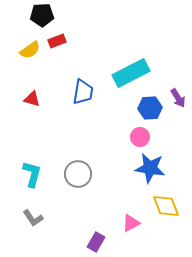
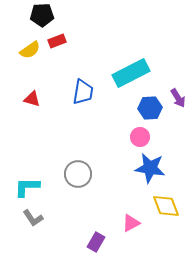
cyan L-shape: moved 5 px left, 13 px down; rotated 104 degrees counterclockwise
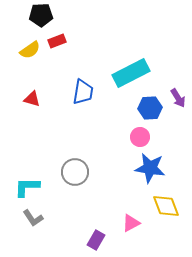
black pentagon: moved 1 px left
gray circle: moved 3 px left, 2 px up
purple rectangle: moved 2 px up
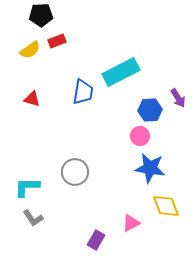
cyan rectangle: moved 10 px left, 1 px up
blue hexagon: moved 2 px down
pink circle: moved 1 px up
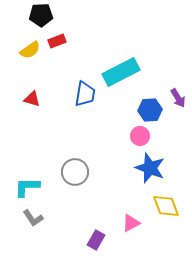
blue trapezoid: moved 2 px right, 2 px down
blue star: rotated 12 degrees clockwise
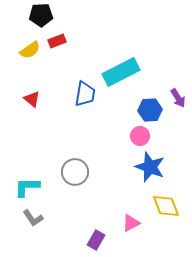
red triangle: rotated 24 degrees clockwise
blue star: moved 1 px up
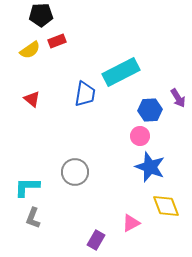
gray L-shape: rotated 55 degrees clockwise
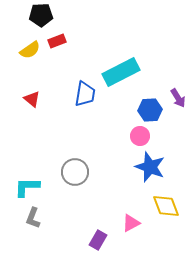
purple rectangle: moved 2 px right
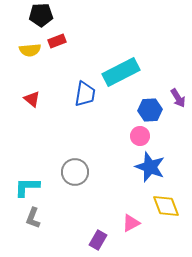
yellow semicircle: rotated 30 degrees clockwise
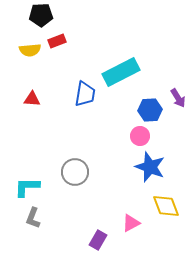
red triangle: rotated 36 degrees counterclockwise
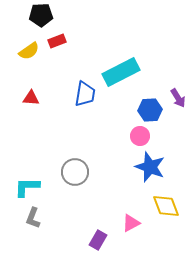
yellow semicircle: moved 1 px left, 1 px down; rotated 30 degrees counterclockwise
red triangle: moved 1 px left, 1 px up
